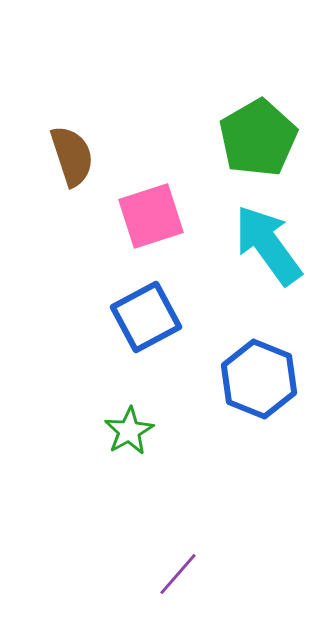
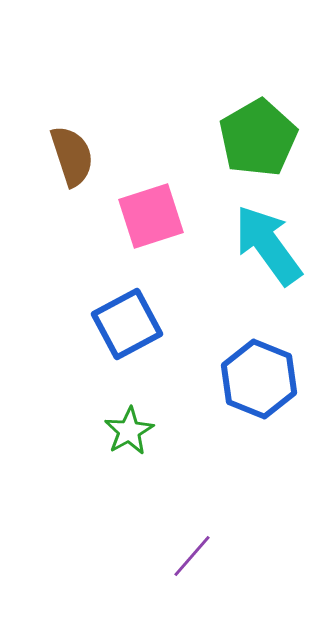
blue square: moved 19 px left, 7 px down
purple line: moved 14 px right, 18 px up
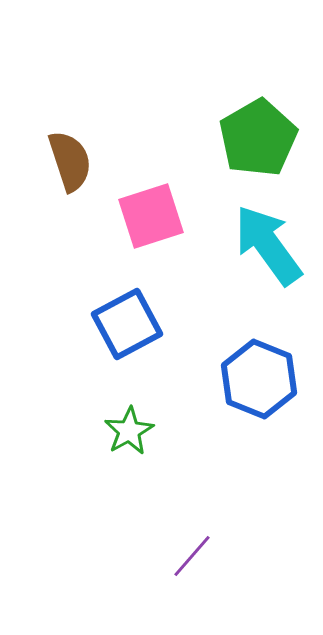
brown semicircle: moved 2 px left, 5 px down
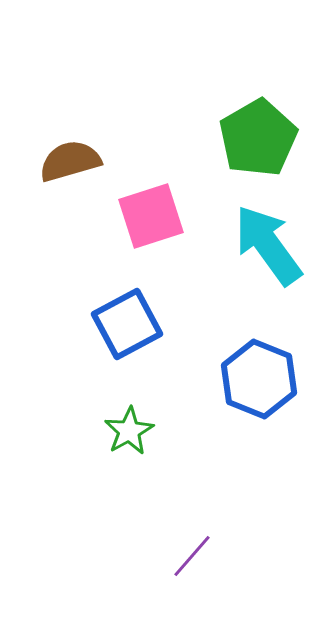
brown semicircle: rotated 88 degrees counterclockwise
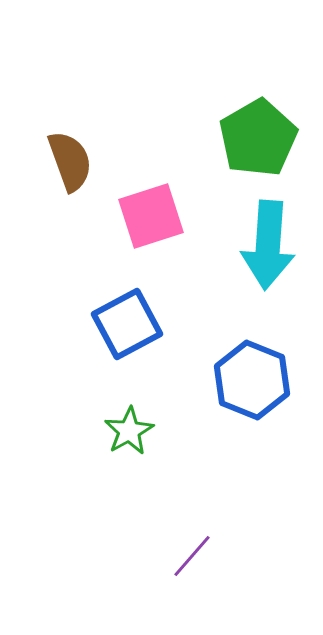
brown semicircle: rotated 86 degrees clockwise
cyan arrow: rotated 140 degrees counterclockwise
blue hexagon: moved 7 px left, 1 px down
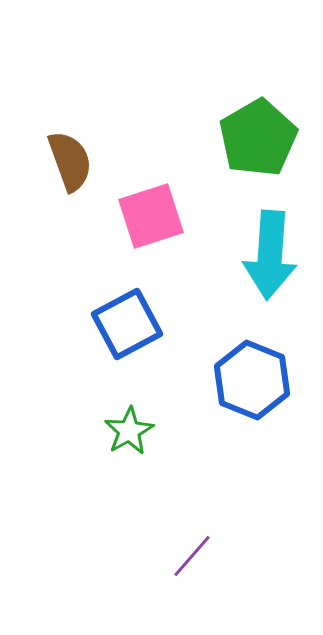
cyan arrow: moved 2 px right, 10 px down
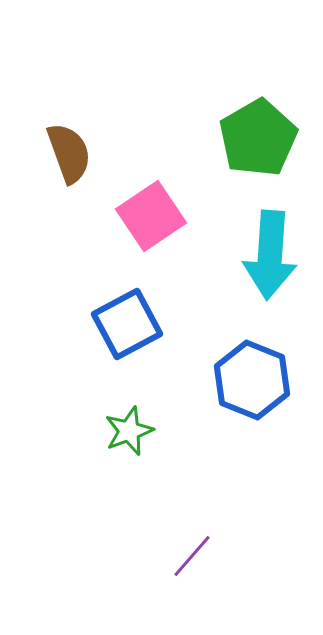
brown semicircle: moved 1 px left, 8 px up
pink square: rotated 16 degrees counterclockwise
green star: rotated 9 degrees clockwise
